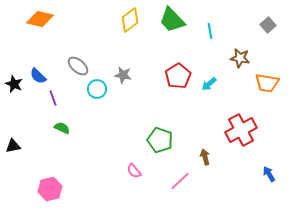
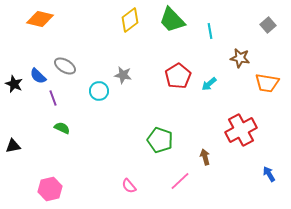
gray ellipse: moved 13 px left; rotated 10 degrees counterclockwise
cyan circle: moved 2 px right, 2 px down
pink semicircle: moved 5 px left, 15 px down
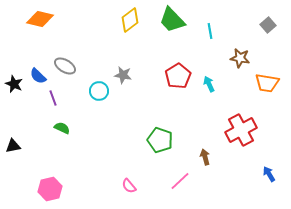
cyan arrow: rotated 105 degrees clockwise
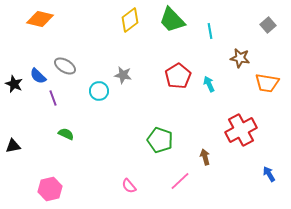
green semicircle: moved 4 px right, 6 px down
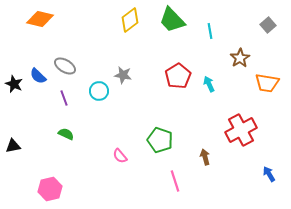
brown star: rotated 30 degrees clockwise
purple line: moved 11 px right
pink line: moved 5 px left; rotated 65 degrees counterclockwise
pink semicircle: moved 9 px left, 30 px up
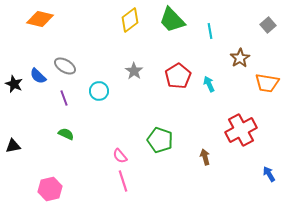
gray star: moved 11 px right, 4 px up; rotated 24 degrees clockwise
pink line: moved 52 px left
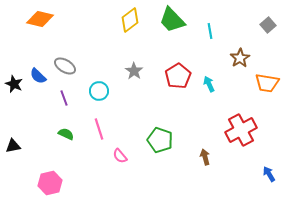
pink line: moved 24 px left, 52 px up
pink hexagon: moved 6 px up
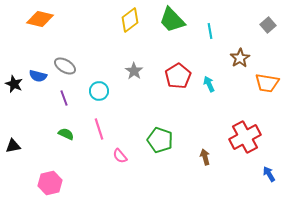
blue semicircle: rotated 30 degrees counterclockwise
red cross: moved 4 px right, 7 px down
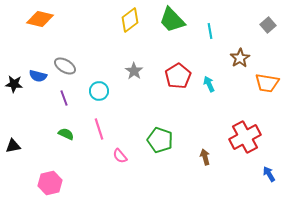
black star: rotated 18 degrees counterclockwise
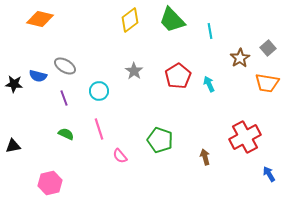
gray square: moved 23 px down
